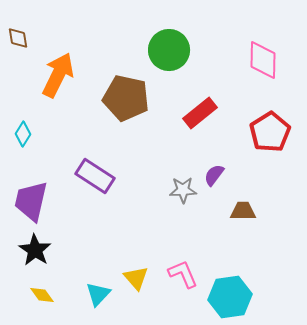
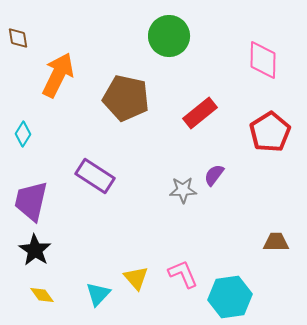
green circle: moved 14 px up
brown trapezoid: moved 33 px right, 31 px down
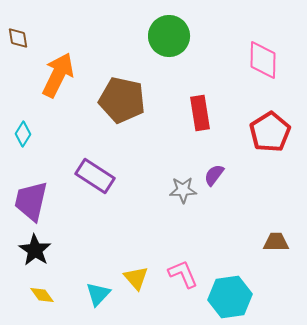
brown pentagon: moved 4 px left, 2 px down
red rectangle: rotated 60 degrees counterclockwise
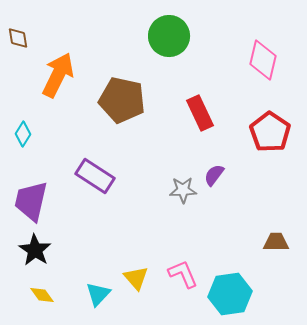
pink diamond: rotated 12 degrees clockwise
red rectangle: rotated 16 degrees counterclockwise
red pentagon: rotated 6 degrees counterclockwise
cyan hexagon: moved 3 px up
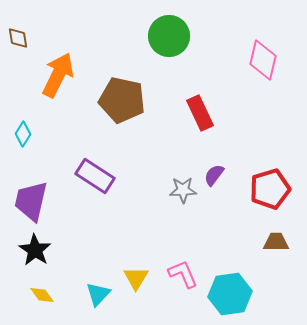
red pentagon: moved 57 px down; rotated 21 degrees clockwise
yellow triangle: rotated 12 degrees clockwise
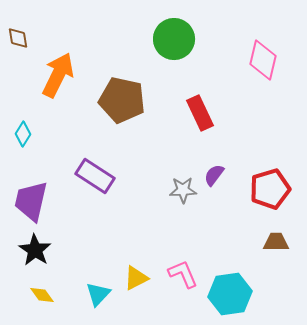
green circle: moved 5 px right, 3 px down
yellow triangle: rotated 32 degrees clockwise
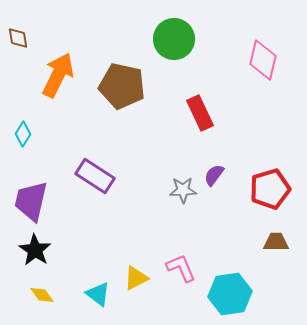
brown pentagon: moved 14 px up
pink L-shape: moved 2 px left, 6 px up
cyan triangle: rotated 36 degrees counterclockwise
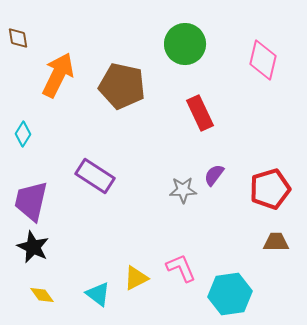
green circle: moved 11 px right, 5 px down
black star: moved 2 px left, 3 px up; rotated 8 degrees counterclockwise
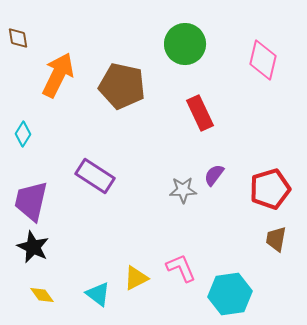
brown trapezoid: moved 3 px up; rotated 80 degrees counterclockwise
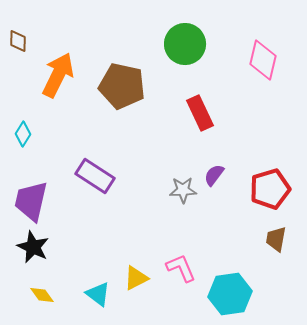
brown diamond: moved 3 px down; rotated 10 degrees clockwise
